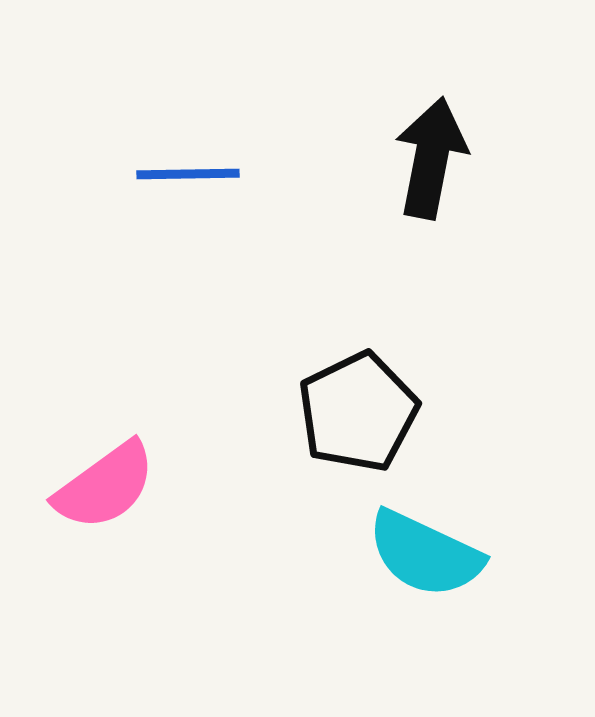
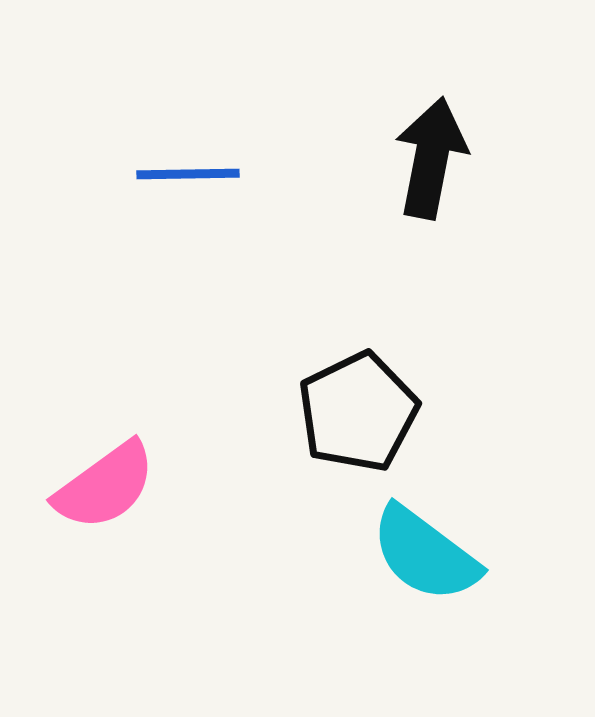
cyan semicircle: rotated 12 degrees clockwise
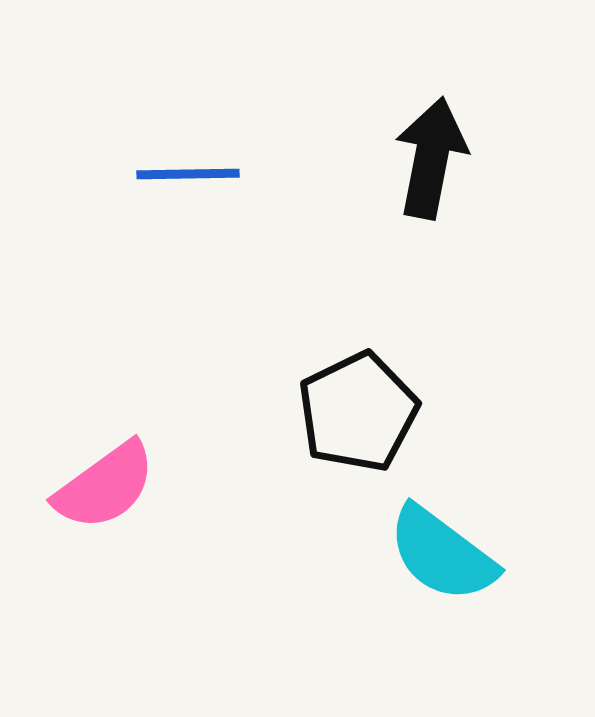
cyan semicircle: moved 17 px right
